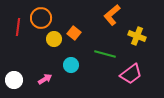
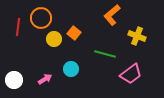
cyan circle: moved 4 px down
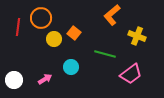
cyan circle: moved 2 px up
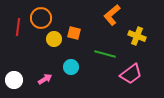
orange square: rotated 24 degrees counterclockwise
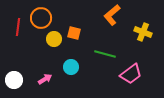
yellow cross: moved 6 px right, 4 px up
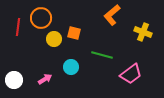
green line: moved 3 px left, 1 px down
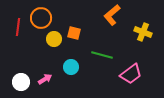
white circle: moved 7 px right, 2 px down
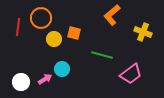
cyan circle: moved 9 px left, 2 px down
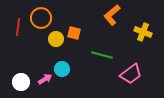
yellow circle: moved 2 px right
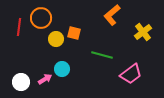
red line: moved 1 px right
yellow cross: rotated 30 degrees clockwise
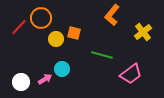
orange L-shape: rotated 10 degrees counterclockwise
red line: rotated 36 degrees clockwise
